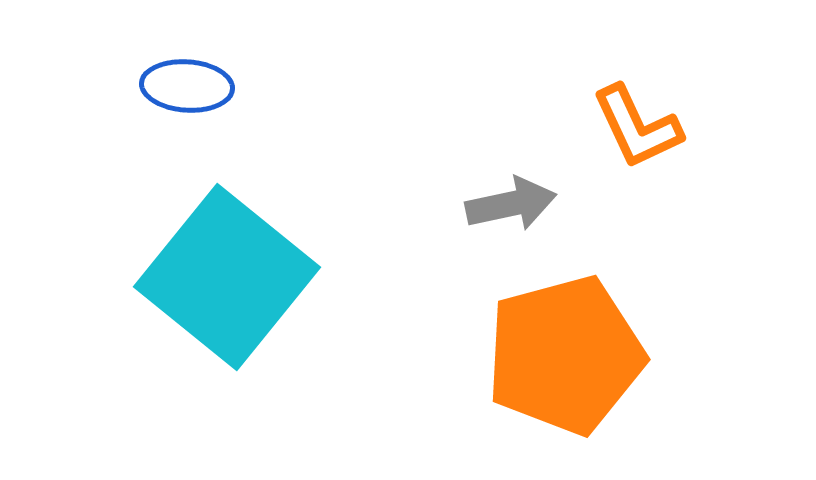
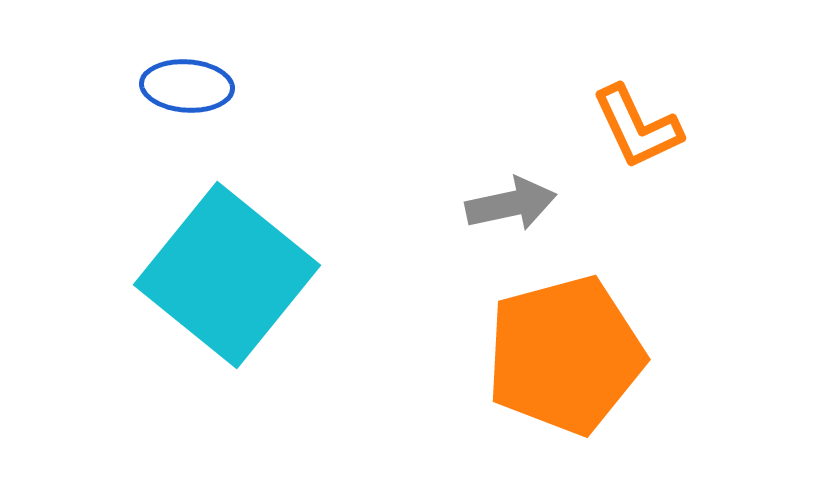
cyan square: moved 2 px up
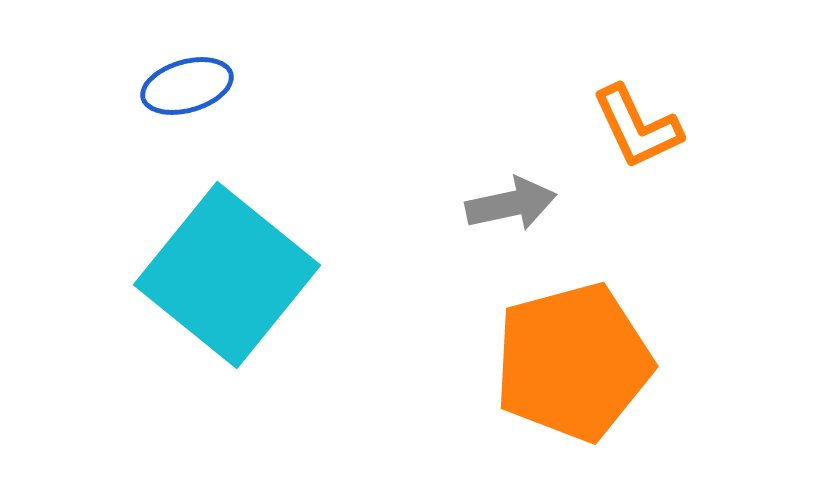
blue ellipse: rotated 20 degrees counterclockwise
orange pentagon: moved 8 px right, 7 px down
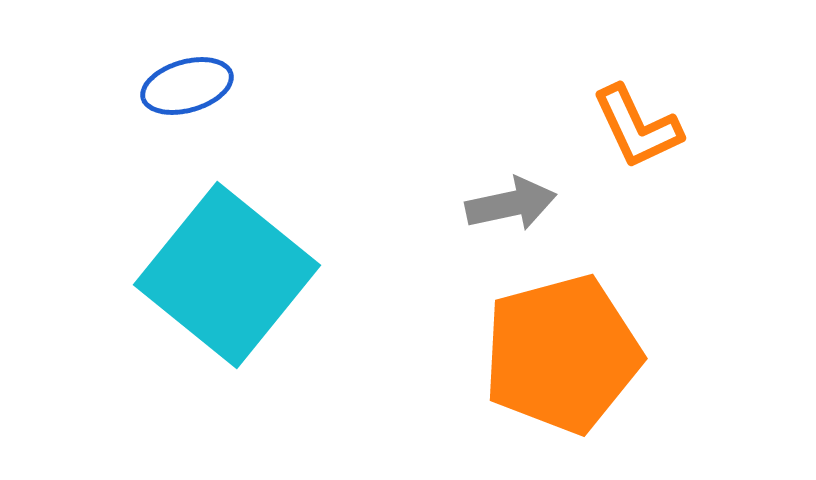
orange pentagon: moved 11 px left, 8 px up
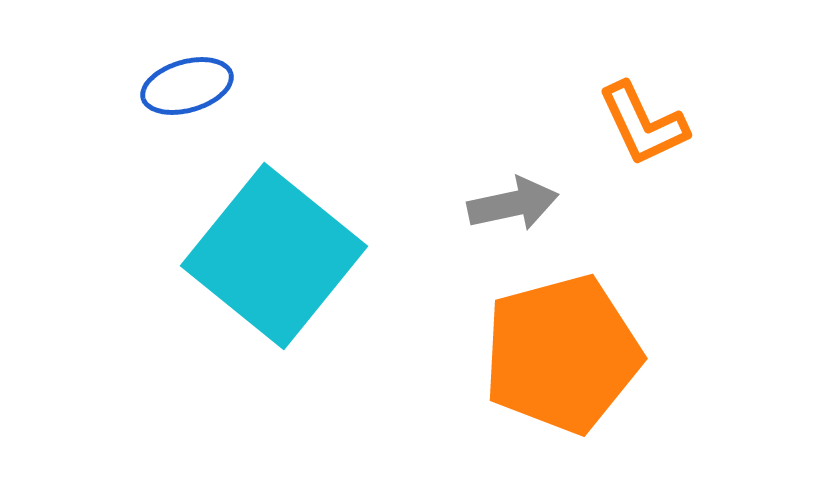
orange L-shape: moved 6 px right, 3 px up
gray arrow: moved 2 px right
cyan square: moved 47 px right, 19 px up
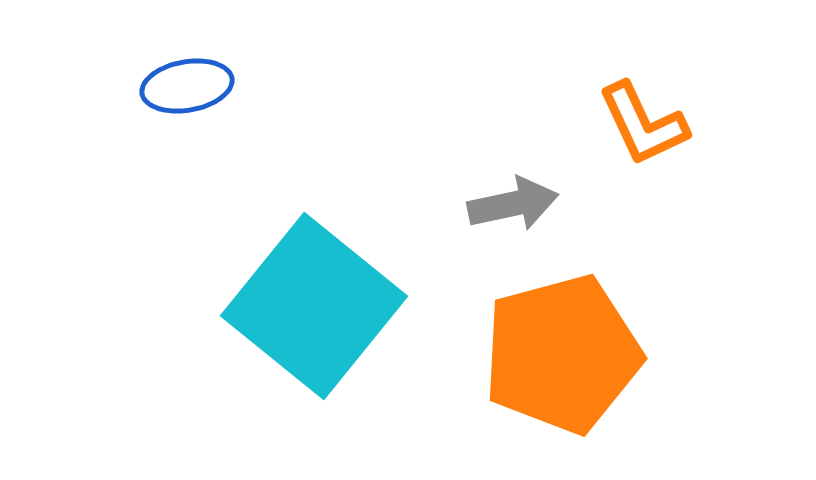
blue ellipse: rotated 6 degrees clockwise
cyan square: moved 40 px right, 50 px down
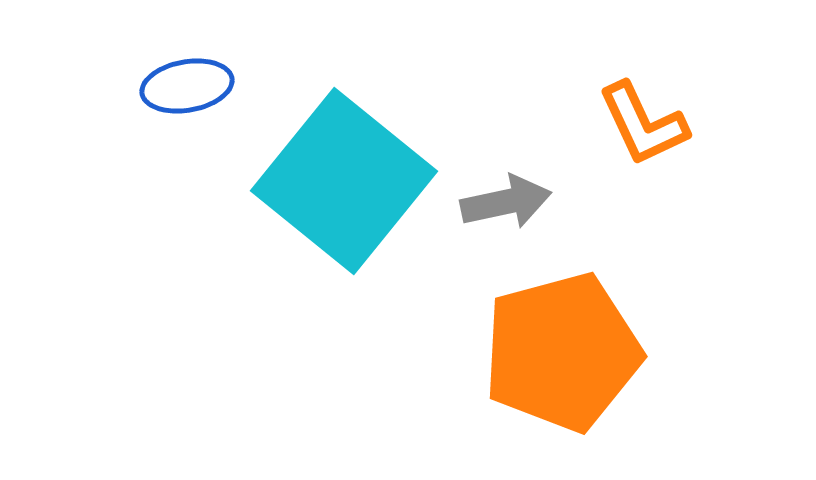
gray arrow: moved 7 px left, 2 px up
cyan square: moved 30 px right, 125 px up
orange pentagon: moved 2 px up
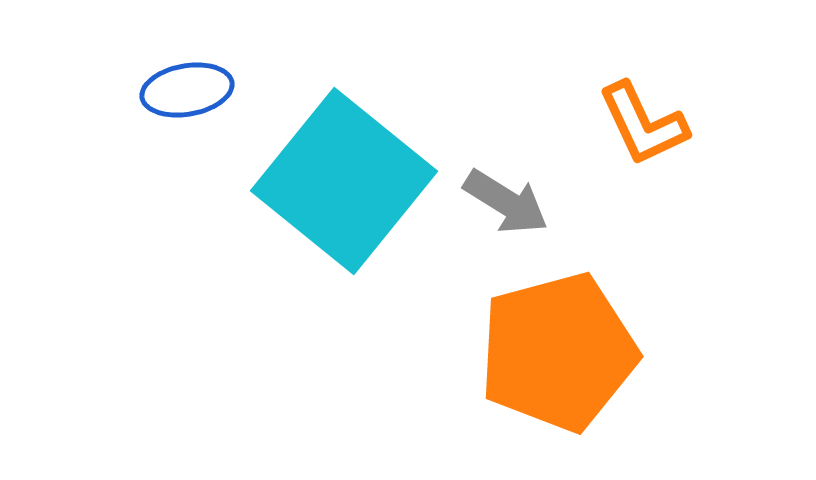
blue ellipse: moved 4 px down
gray arrow: rotated 44 degrees clockwise
orange pentagon: moved 4 px left
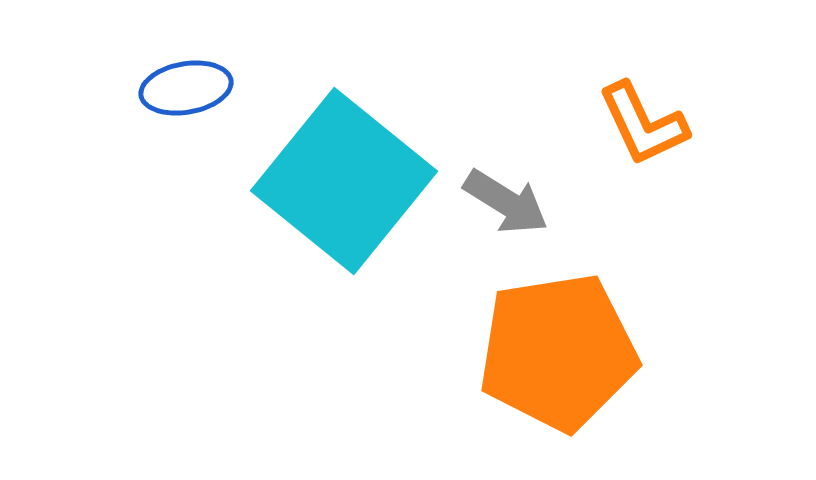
blue ellipse: moved 1 px left, 2 px up
orange pentagon: rotated 6 degrees clockwise
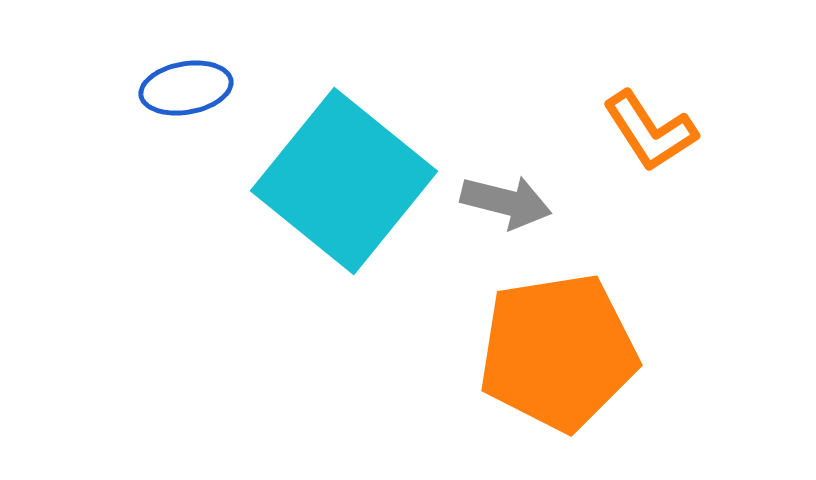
orange L-shape: moved 7 px right, 7 px down; rotated 8 degrees counterclockwise
gray arrow: rotated 18 degrees counterclockwise
